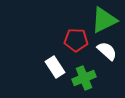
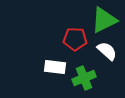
red pentagon: moved 1 px left, 1 px up
white rectangle: rotated 50 degrees counterclockwise
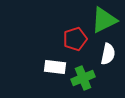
red pentagon: rotated 20 degrees counterclockwise
white semicircle: moved 1 px right, 3 px down; rotated 60 degrees clockwise
green cross: moved 1 px left
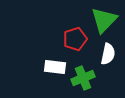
green triangle: rotated 20 degrees counterclockwise
